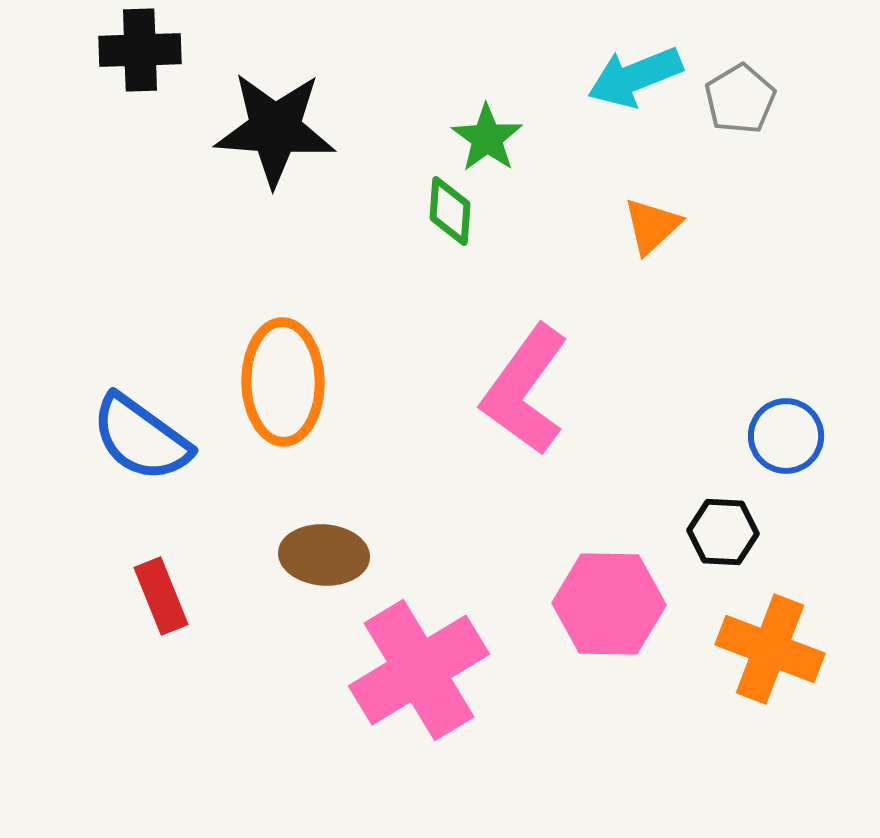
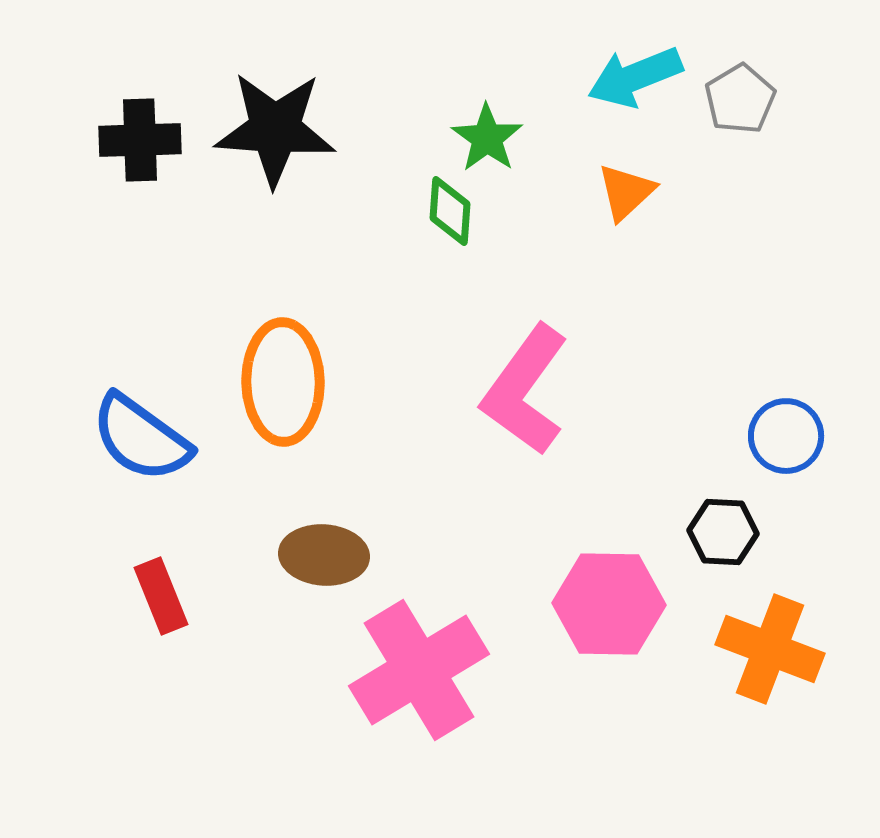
black cross: moved 90 px down
orange triangle: moved 26 px left, 34 px up
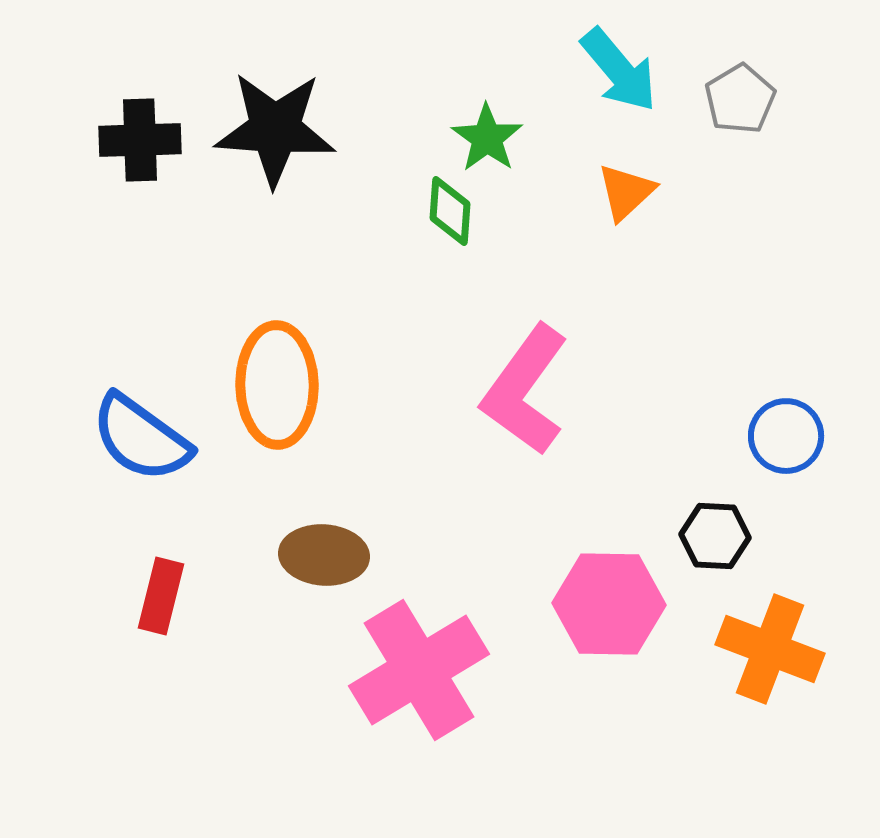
cyan arrow: moved 16 px left, 7 px up; rotated 108 degrees counterclockwise
orange ellipse: moved 6 px left, 3 px down
black hexagon: moved 8 px left, 4 px down
red rectangle: rotated 36 degrees clockwise
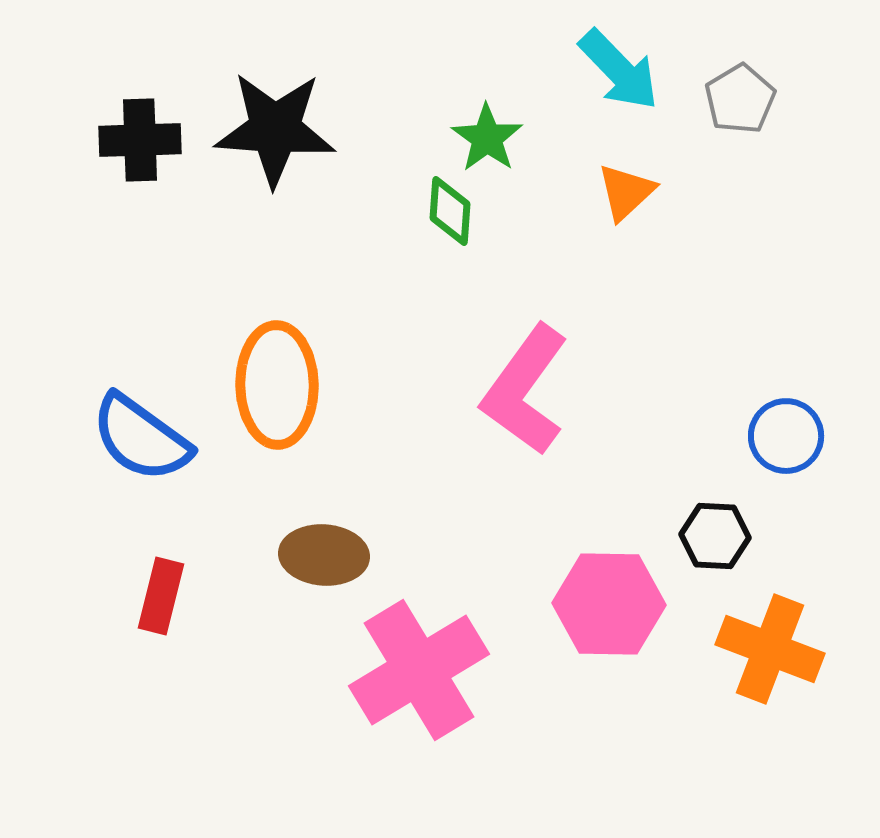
cyan arrow: rotated 4 degrees counterclockwise
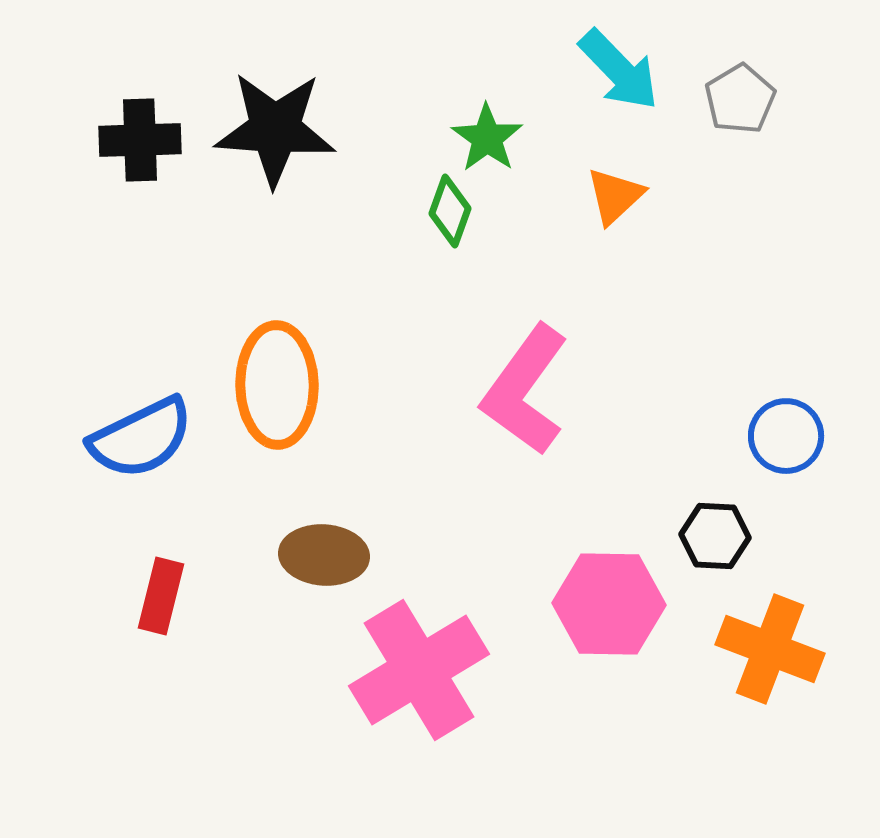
orange triangle: moved 11 px left, 4 px down
green diamond: rotated 16 degrees clockwise
blue semicircle: rotated 62 degrees counterclockwise
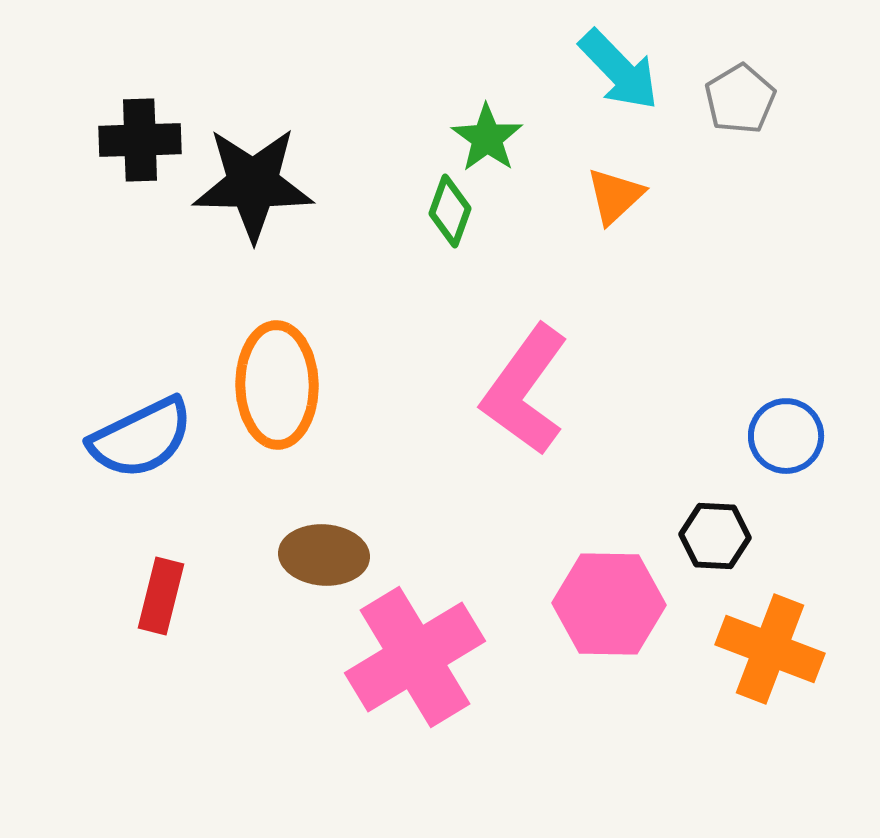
black star: moved 22 px left, 55 px down; rotated 3 degrees counterclockwise
pink cross: moved 4 px left, 13 px up
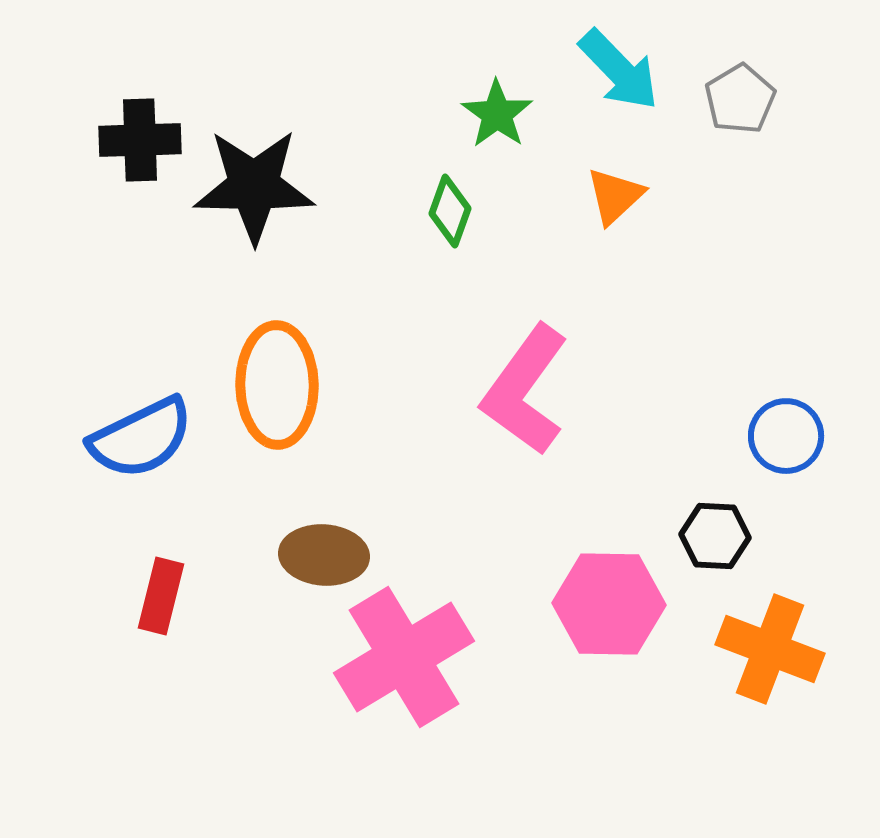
green star: moved 10 px right, 24 px up
black star: moved 1 px right, 2 px down
pink cross: moved 11 px left
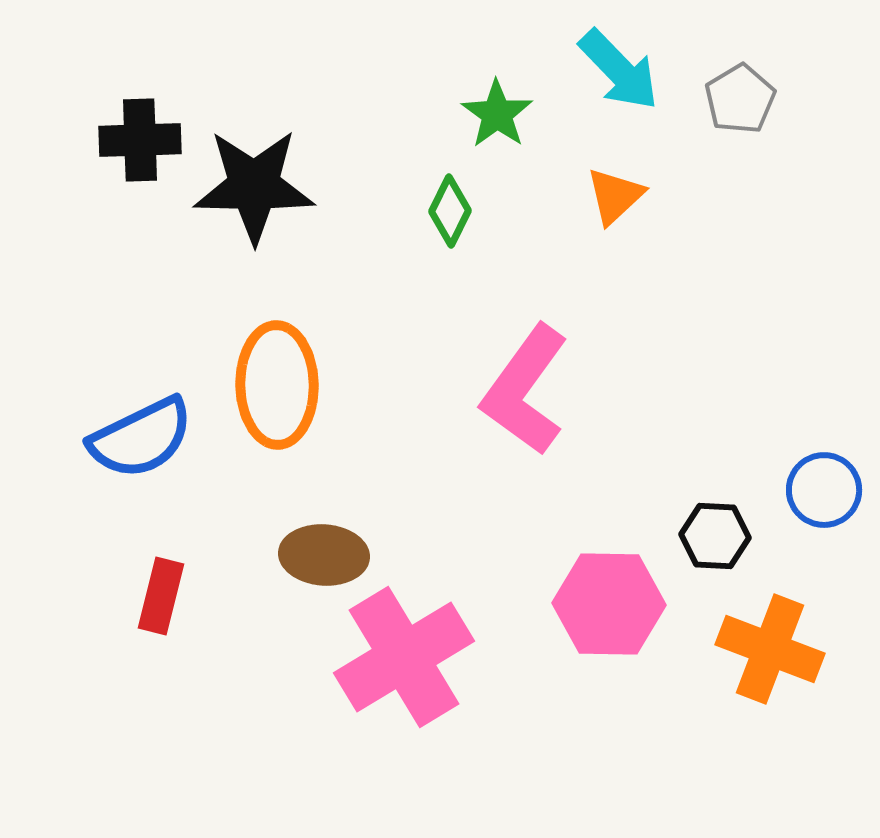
green diamond: rotated 6 degrees clockwise
blue circle: moved 38 px right, 54 px down
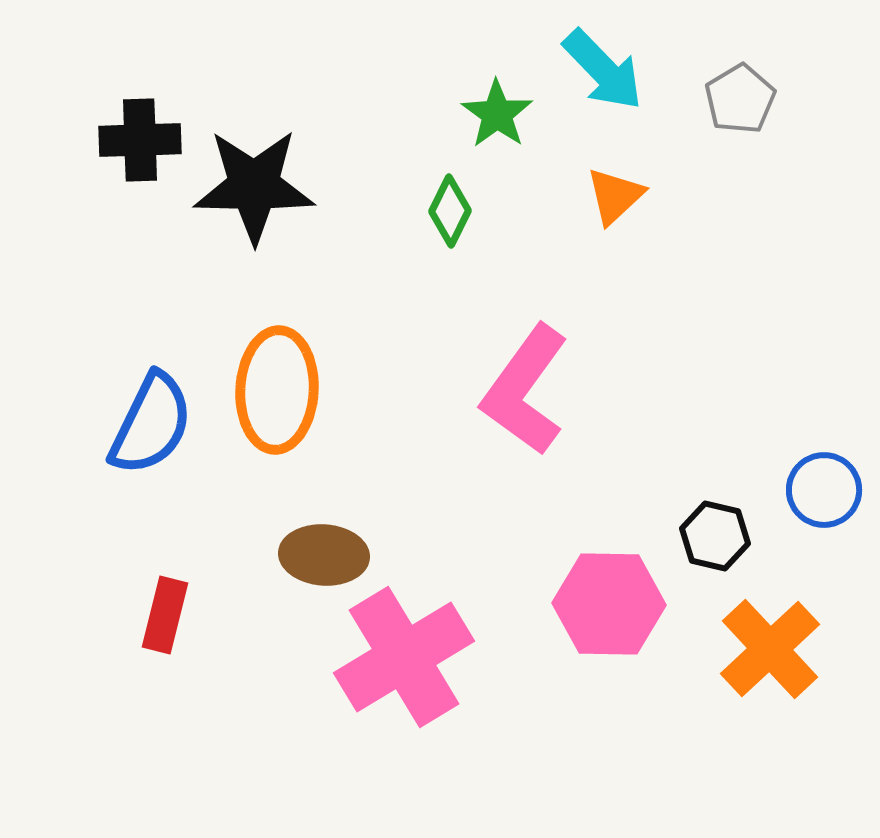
cyan arrow: moved 16 px left
orange ellipse: moved 5 px down; rotated 4 degrees clockwise
blue semicircle: moved 10 px right, 14 px up; rotated 38 degrees counterclockwise
black hexagon: rotated 10 degrees clockwise
red rectangle: moved 4 px right, 19 px down
orange cross: rotated 26 degrees clockwise
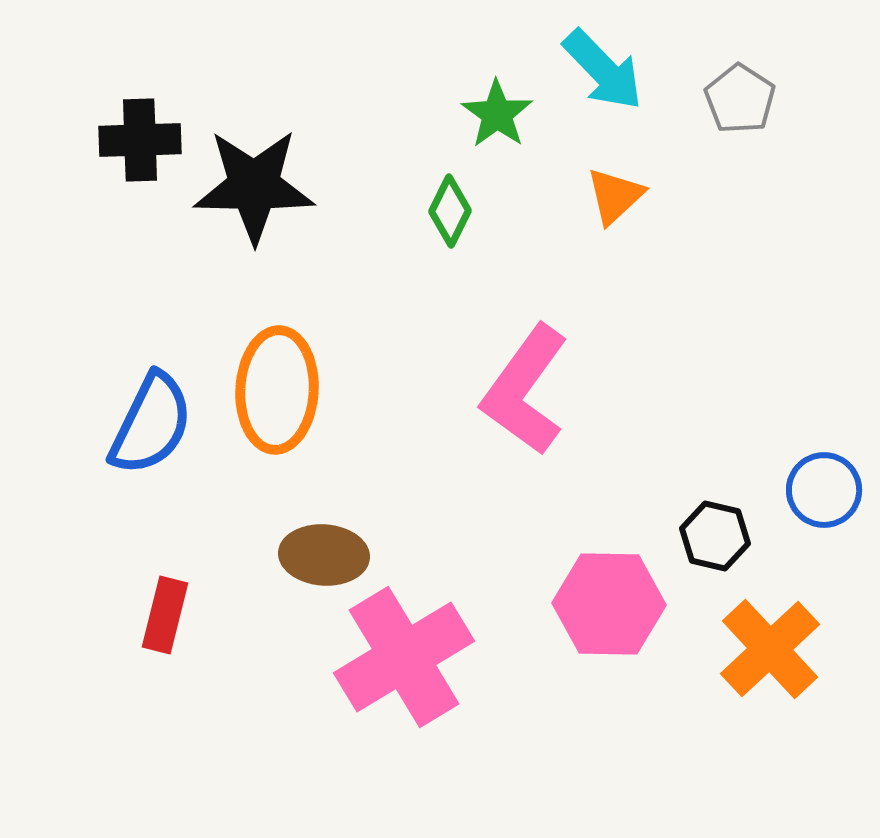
gray pentagon: rotated 8 degrees counterclockwise
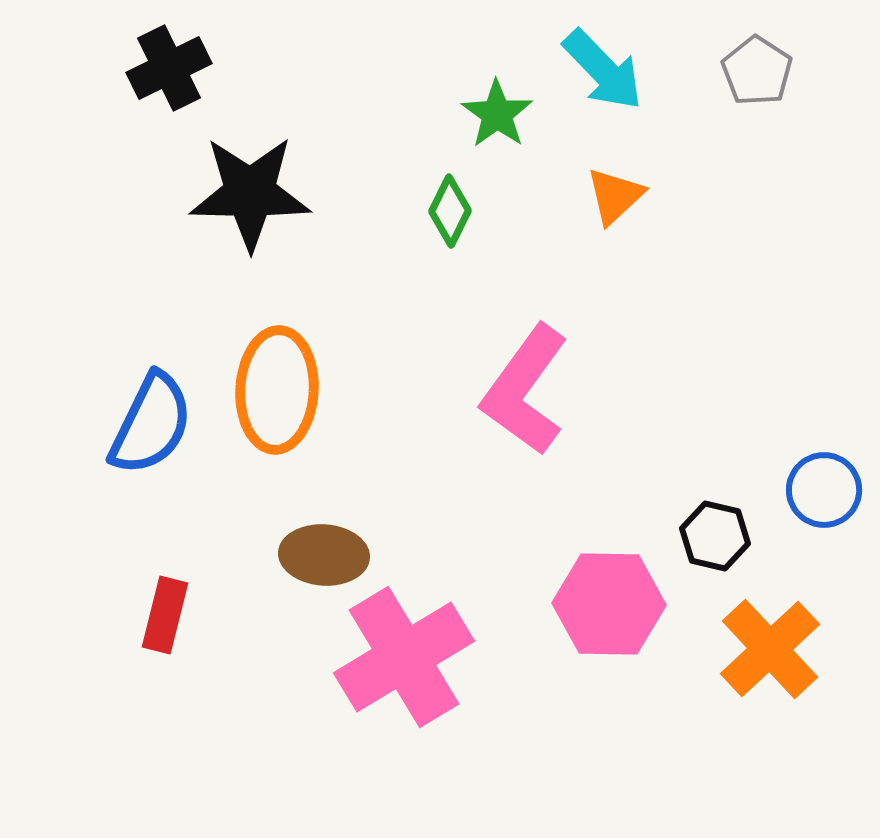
gray pentagon: moved 17 px right, 28 px up
black cross: moved 29 px right, 72 px up; rotated 24 degrees counterclockwise
black star: moved 4 px left, 7 px down
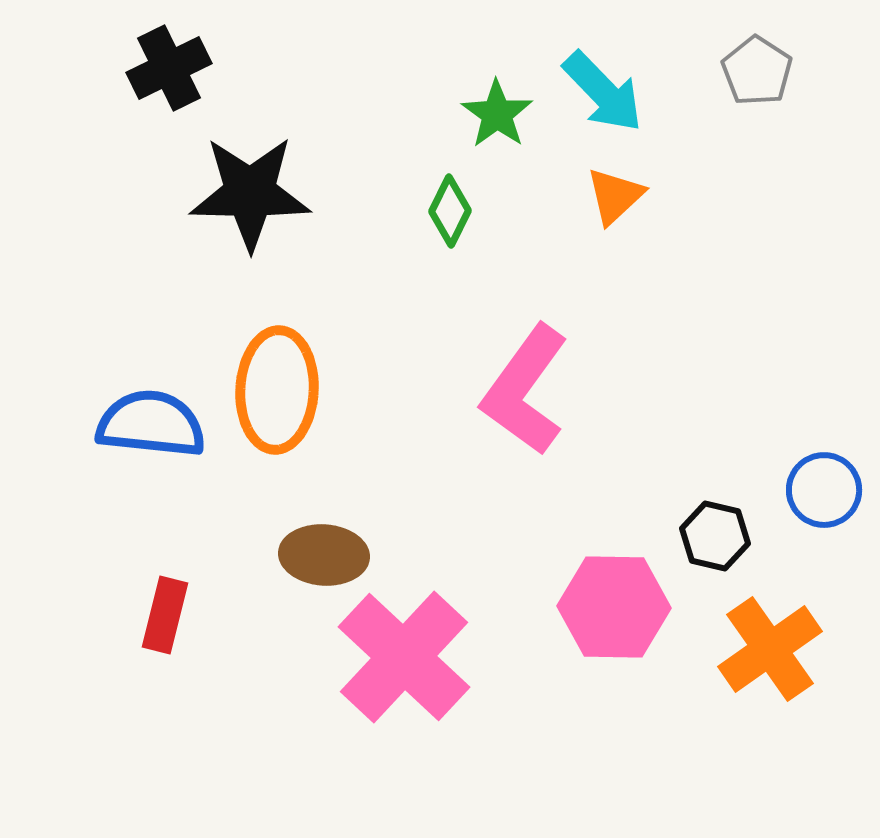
cyan arrow: moved 22 px down
blue semicircle: rotated 110 degrees counterclockwise
pink hexagon: moved 5 px right, 3 px down
orange cross: rotated 8 degrees clockwise
pink cross: rotated 16 degrees counterclockwise
